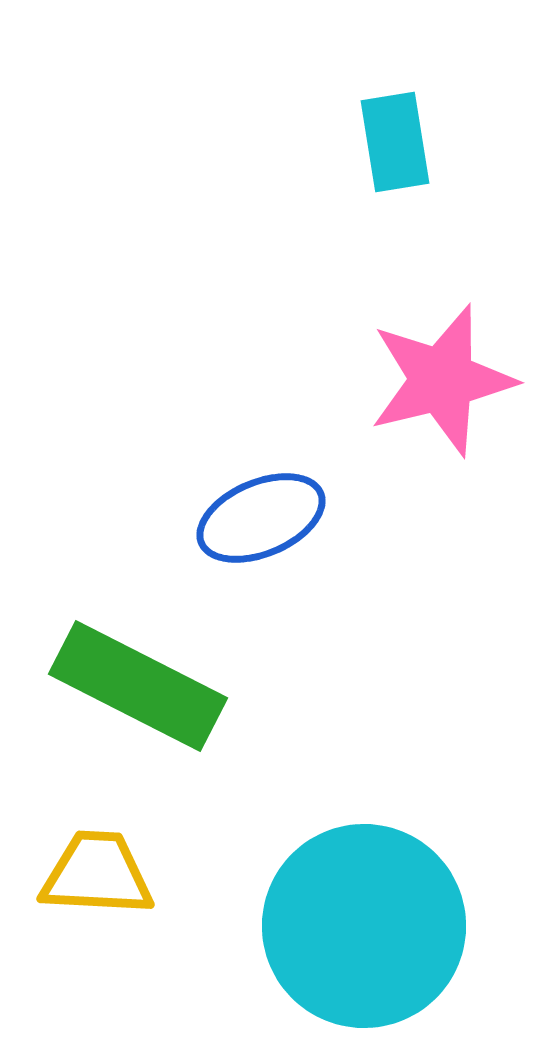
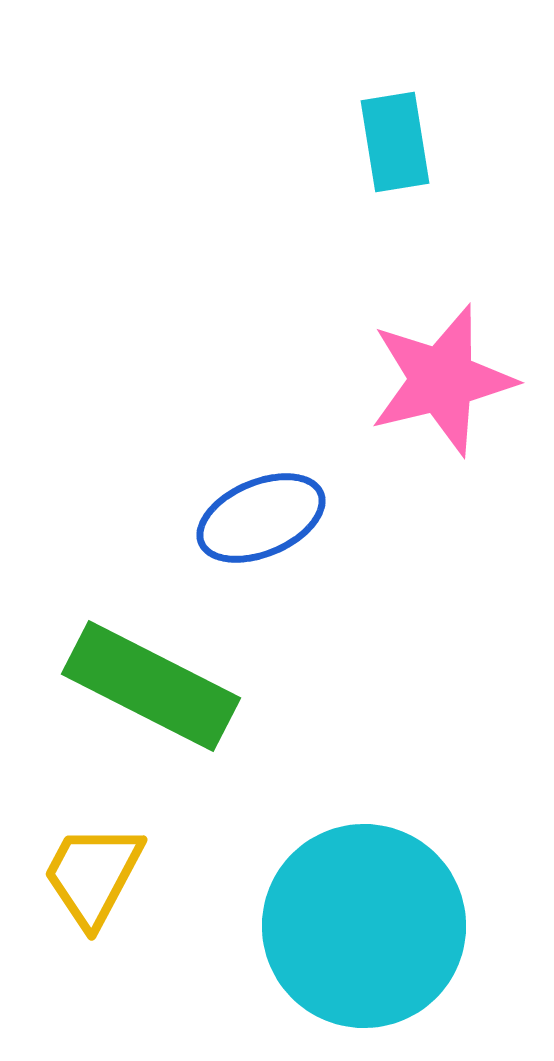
green rectangle: moved 13 px right
yellow trapezoid: moved 4 px left, 1 px down; rotated 65 degrees counterclockwise
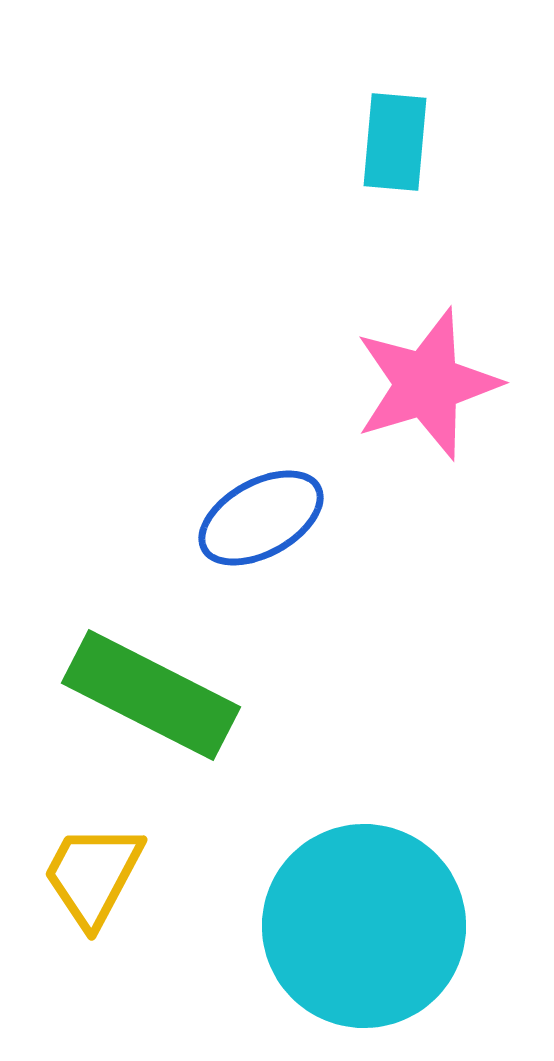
cyan rectangle: rotated 14 degrees clockwise
pink star: moved 15 px left, 4 px down; rotated 3 degrees counterclockwise
blue ellipse: rotated 6 degrees counterclockwise
green rectangle: moved 9 px down
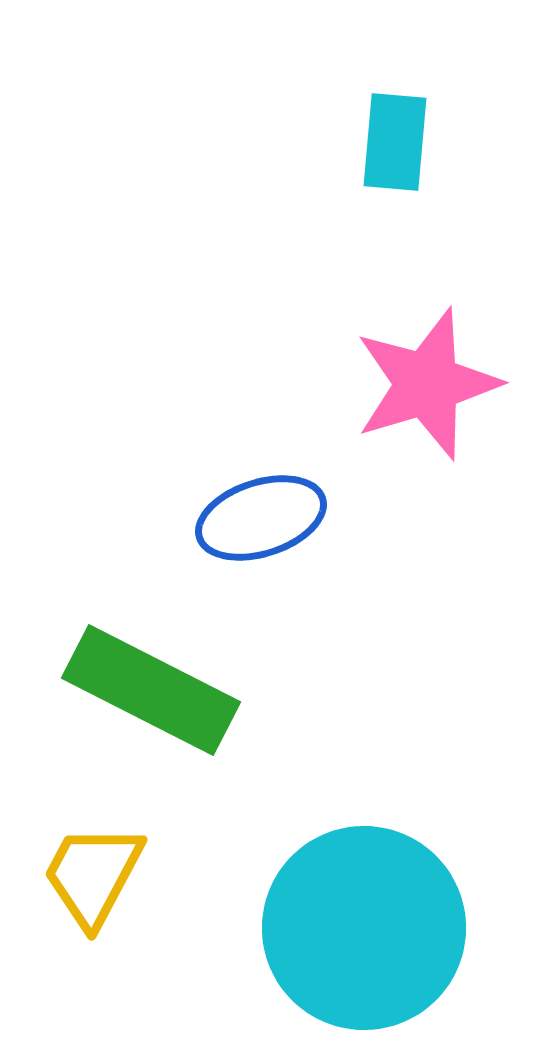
blue ellipse: rotated 11 degrees clockwise
green rectangle: moved 5 px up
cyan circle: moved 2 px down
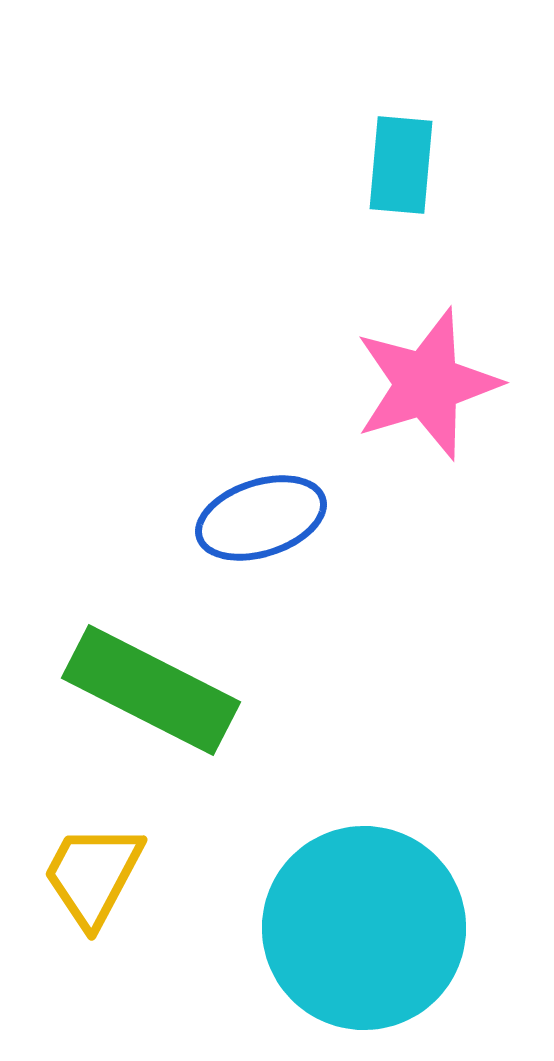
cyan rectangle: moved 6 px right, 23 px down
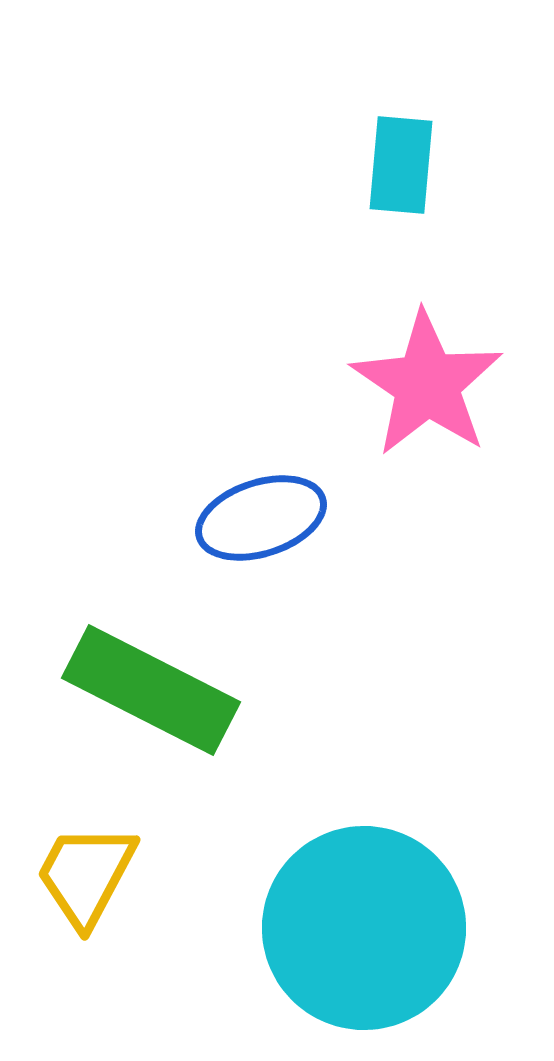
pink star: rotated 21 degrees counterclockwise
yellow trapezoid: moved 7 px left
